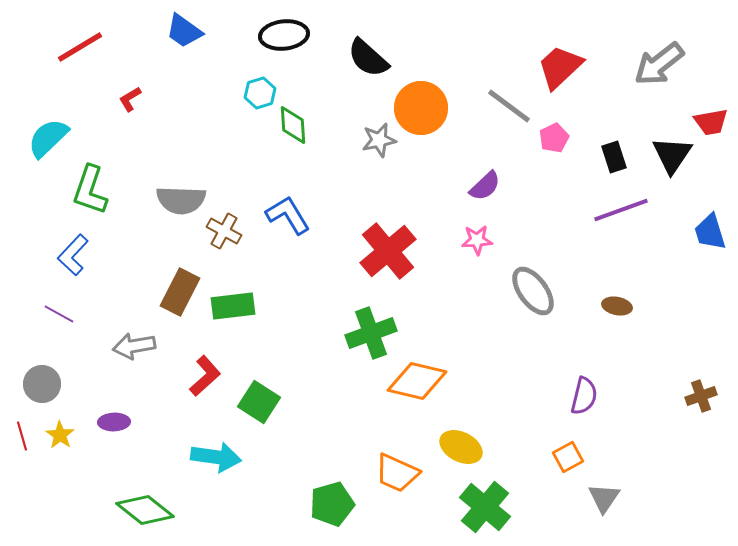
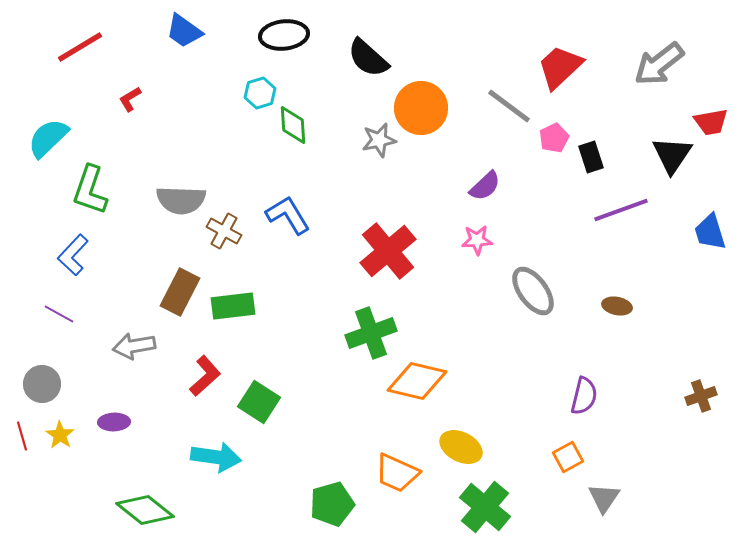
black rectangle at (614, 157): moved 23 px left
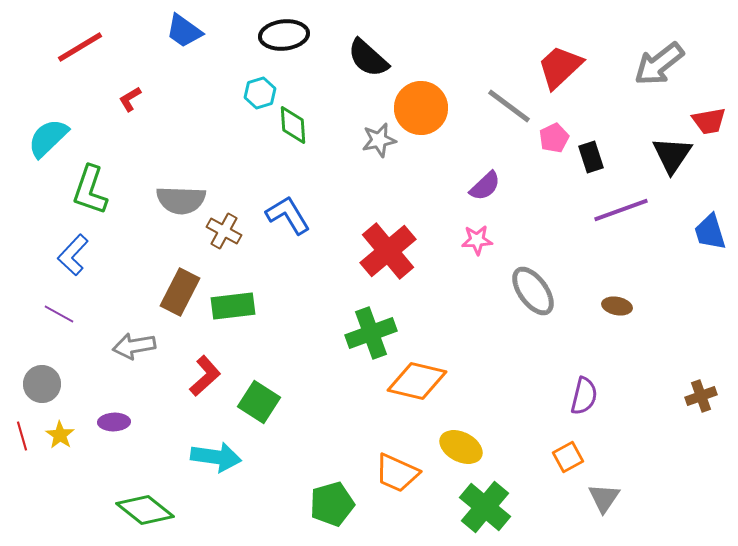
red trapezoid at (711, 122): moved 2 px left, 1 px up
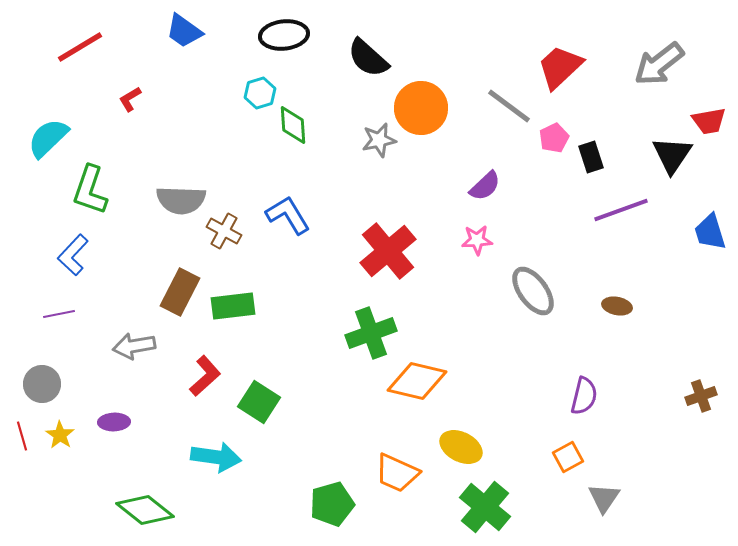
purple line at (59, 314): rotated 40 degrees counterclockwise
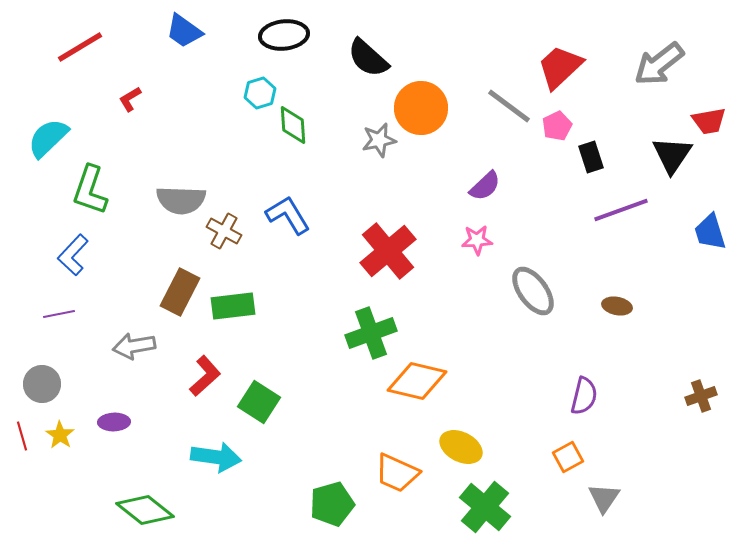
pink pentagon at (554, 138): moved 3 px right, 12 px up
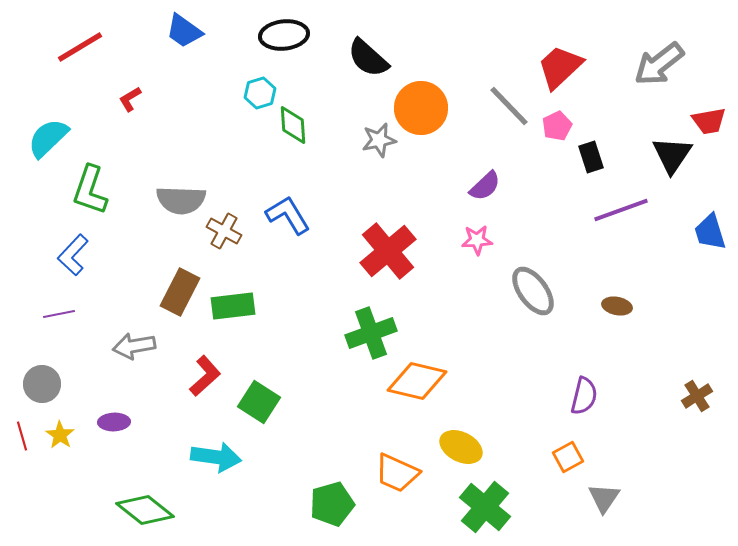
gray line at (509, 106): rotated 9 degrees clockwise
brown cross at (701, 396): moved 4 px left; rotated 12 degrees counterclockwise
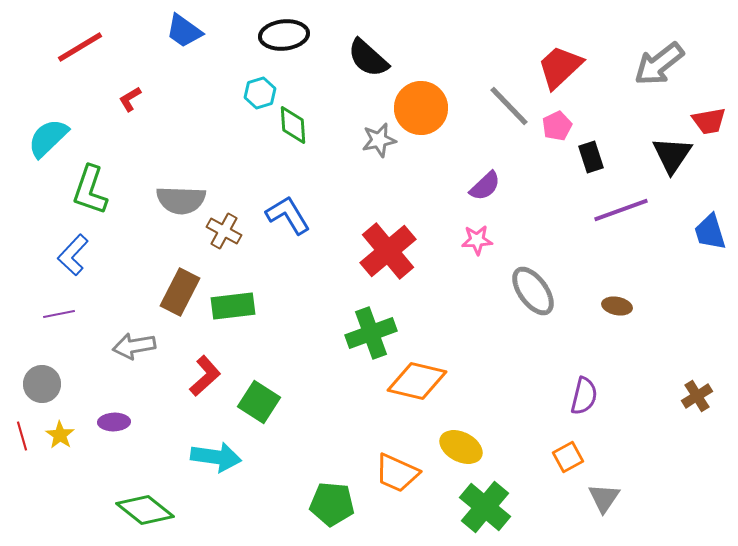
green pentagon at (332, 504): rotated 21 degrees clockwise
